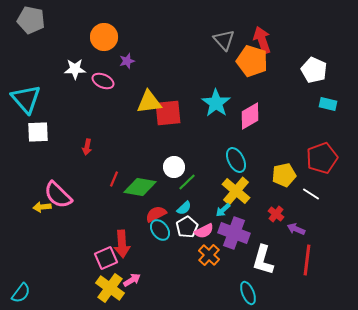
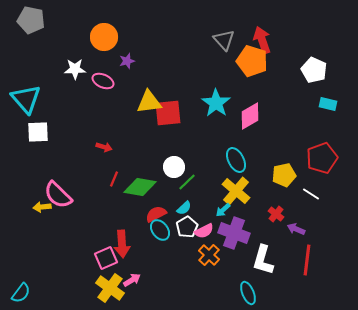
red arrow at (87, 147): moved 17 px right; rotated 84 degrees counterclockwise
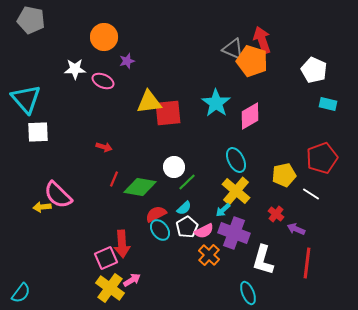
gray triangle at (224, 40): moved 9 px right, 9 px down; rotated 25 degrees counterclockwise
red line at (307, 260): moved 3 px down
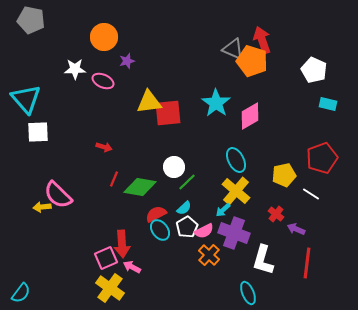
pink arrow at (132, 280): moved 13 px up; rotated 120 degrees counterclockwise
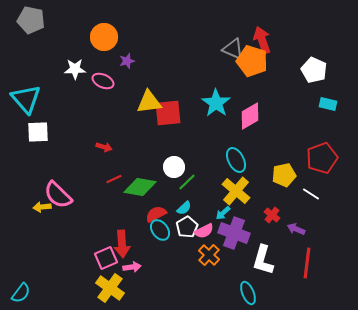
red line at (114, 179): rotated 42 degrees clockwise
cyan arrow at (223, 210): moved 3 px down
red cross at (276, 214): moved 4 px left, 1 px down
pink arrow at (132, 267): rotated 144 degrees clockwise
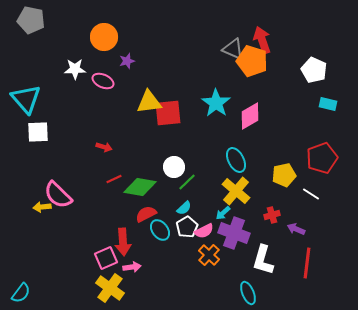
red semicircle at (156, 214): moved 10 px left
red cross at (272, 215): rotated 35 degrees clockwise
red arrow at (122, 244): moved 1 px right, 2 px up
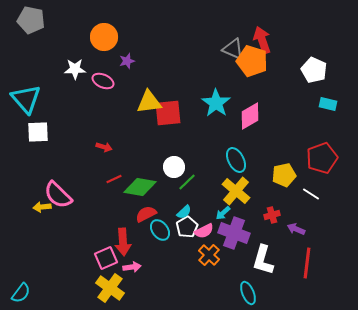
cyan semicircle at (184, 208): moved 4 px down
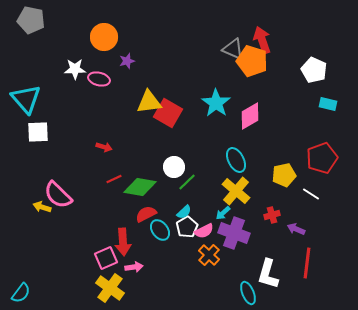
pink ellipse at (103, 81): moved 4 px left, 2 px up; rotated 10 degrees counterclockwise
red square at (168, 113): rotated 36 degrees clockwise
yellow arrow at (42, 207): rotated 24 degrees clockwise
white L-shape at (263, 260): moved 5 px right, 14 px down
pink arrow at (132, 267): moved 2 px right
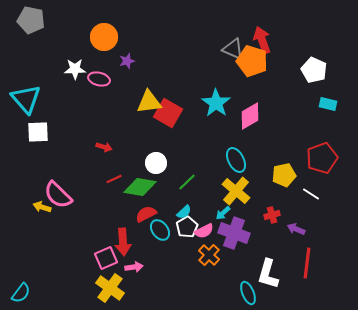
white circle at (174, 167): moved 18 px left, 4 px up
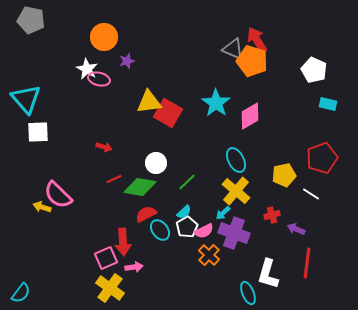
red arrow at (262, 40): moved 5 px left; rotated 12 degrees counterclockwise
white star at (75, 69): moved 12 px right; rotated 30 degrees clockwise
